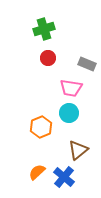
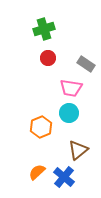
gray rectangle: moved 1 px left; rotated 12 degrees clockwise
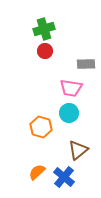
red circle: moved 3 px left, 7 px up
gray rectangle: rotated 36 degrees counterclockwise
orange hexagon: rotated 20 degrees counterclockwise
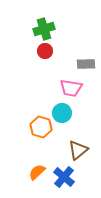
cyan circle: moved 7 px left
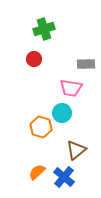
red circle: moved 11 px left, 8 px down
brown triangle: moved 2 px left
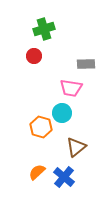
red circle: moved 3 px up
brown triangle: moved 3 px up
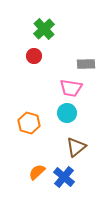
green cross: rotated 25 degrees counterclockwise
cyan circle: moved 5 px right
orange hexagon: moved 12 px left, 4 px up
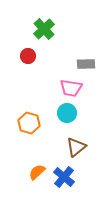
red circle: moved 6 px left
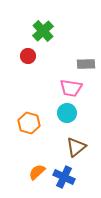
green cross: moved 1 px left, 2 px down
blue cross: rotated 15 degrees counterclockwise
